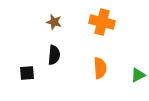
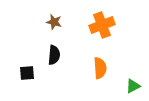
orange cross: moved 3 px down; rotated 35 degrees counterclockwise
green triangle: moved 5 px left, 11 px down
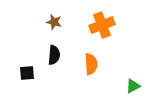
orange semicircle: moved 9 px left, 4 px up
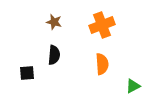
orange semicircle: moved 11 px right
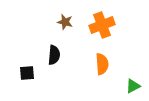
brown star: moved 11 px right
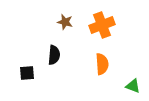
green triangle: rotated 49 degrees clockwise
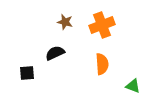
black semicircle: moved 1 px right, 2 px up; rotated 120 degrees counterclockwise
